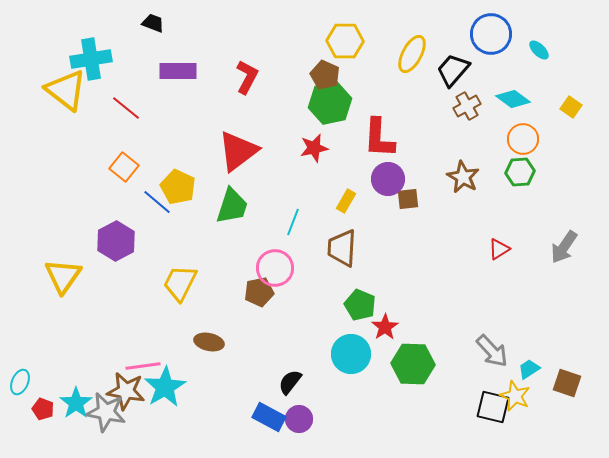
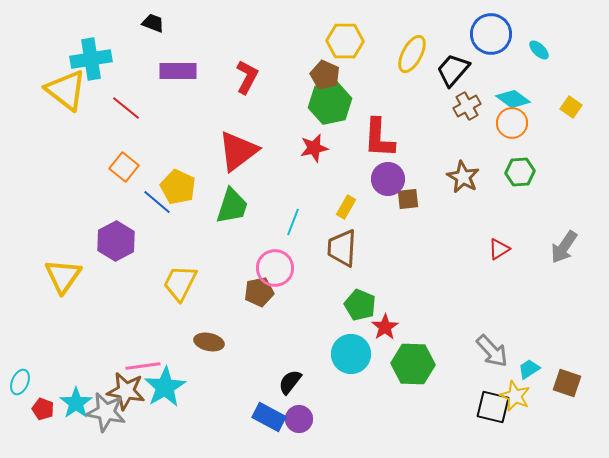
orange circle at (523, 139): moved 11 px left, 16 px up
yellow rectangle at (346, 201): moved 6 px down
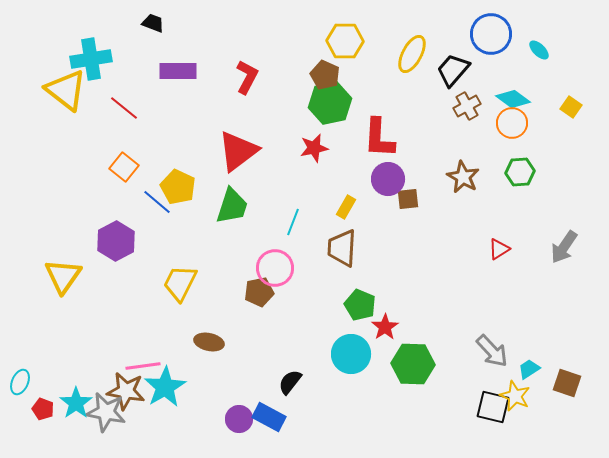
red line at (126, 108): moved 2 px left
purple circle at (299, 419): moved 60 px left
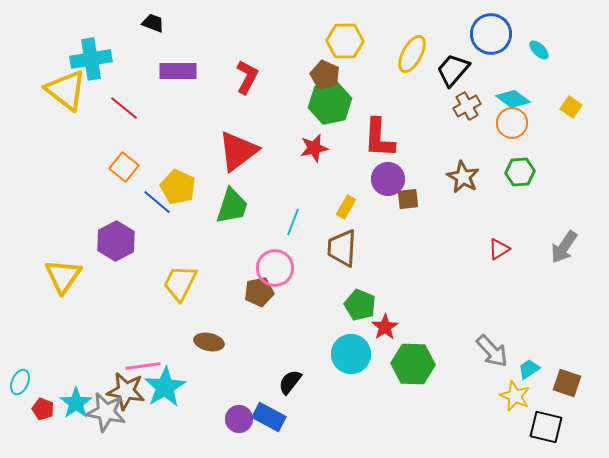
black square at (493, 407): moved 53 px right, 20 px down
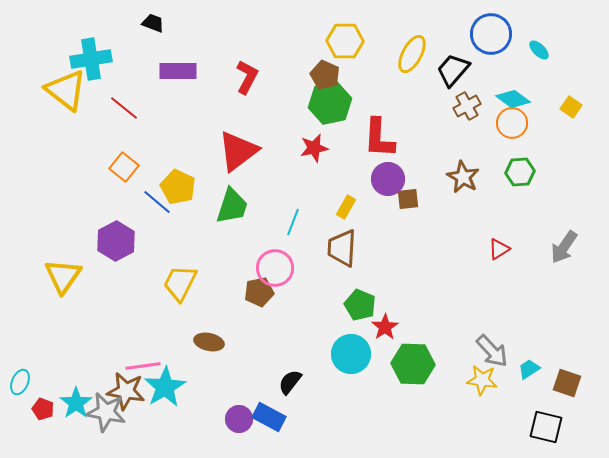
yellow star at (515, 396): moved 33 px left, 16 px up; rotated 16 degrees counterclockwise
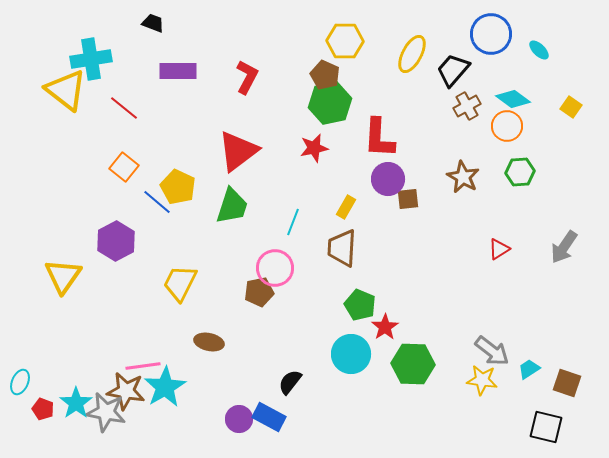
orange circle at (512, 123): moved 5 px left, 3 px down
gray arrow at (492, 351): rotated 9 degrees counterclockwise
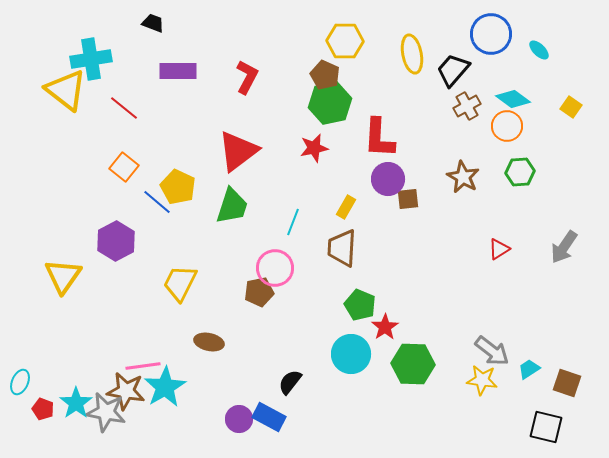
yellow ellipse at (412, 54): rotated 39 degrees counterclockwise
